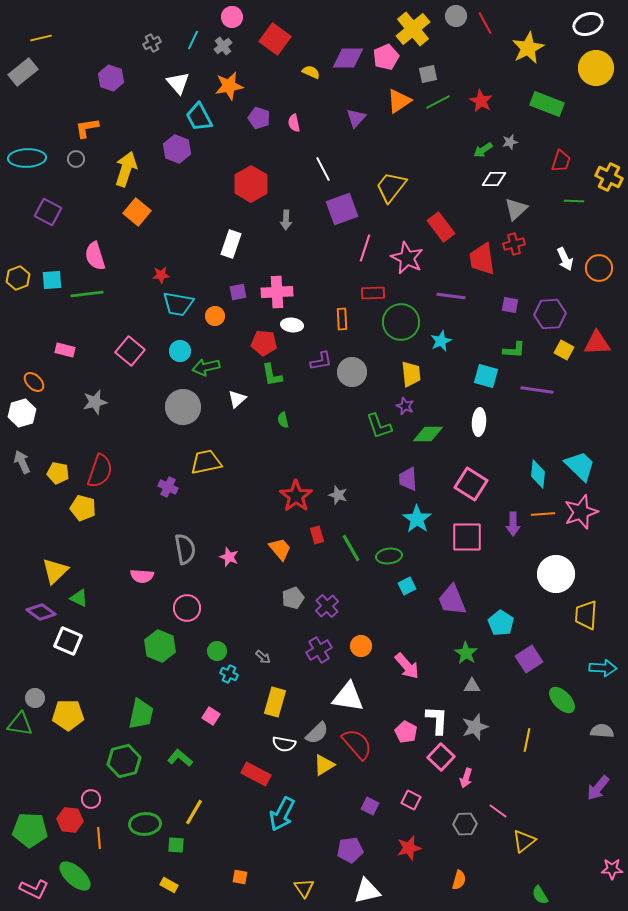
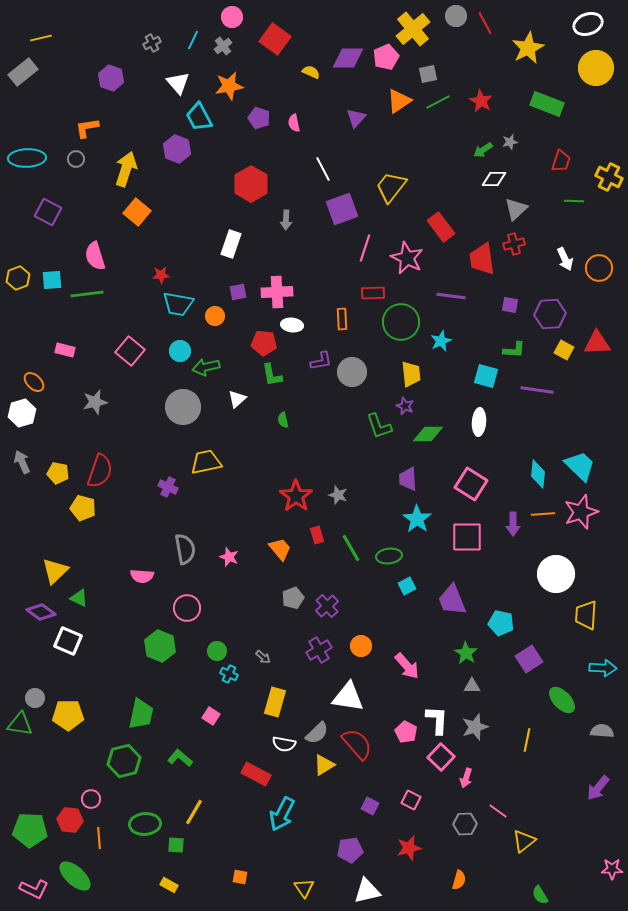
cyan pentagon at (501, 623): rotated 20 degrees counterclockwise
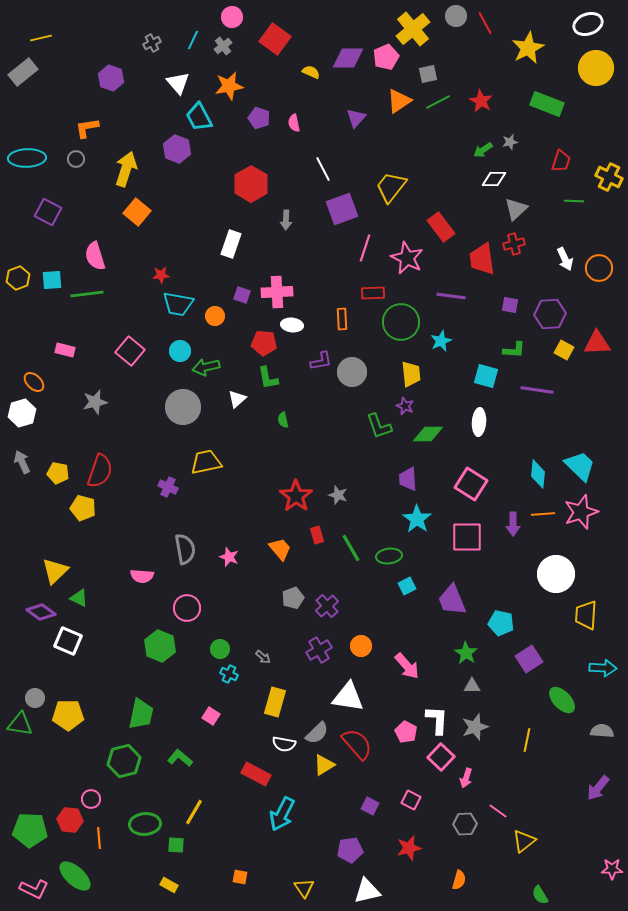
purple square at (238, 292): moved 4 px right, 3 px down; rotated 30 degrees clockwise
green L-shape at (272, 375): moved 4 px left, 3 px down
green circle at (217, 651): moved 3 px right, 2 px up
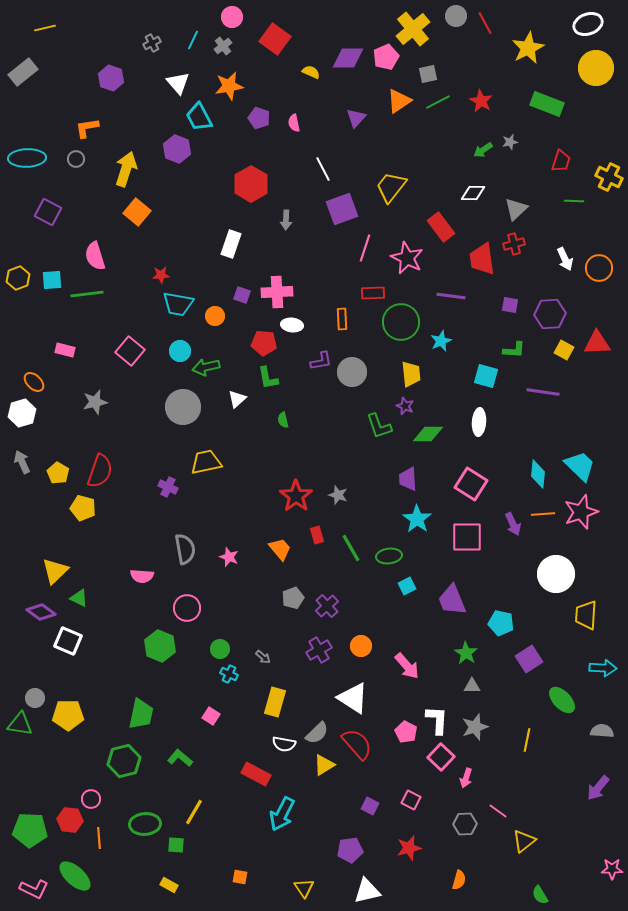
yellow line at (41, 38): moved 4 px right, 10 px up
white diamond at (494, 179): moved 21 px left, 14 px down
purple line at (537, 390): moved 6 px right, 2 px down
yellow pentagon at (58, 473): rotated 20 degrees clockwise
purple arrow at (513, 524): rotated 25 degrees counterclockwise
white triangle at (348, 697): moved 5 px right, 1 px down; rotated 24 degrees clockwise
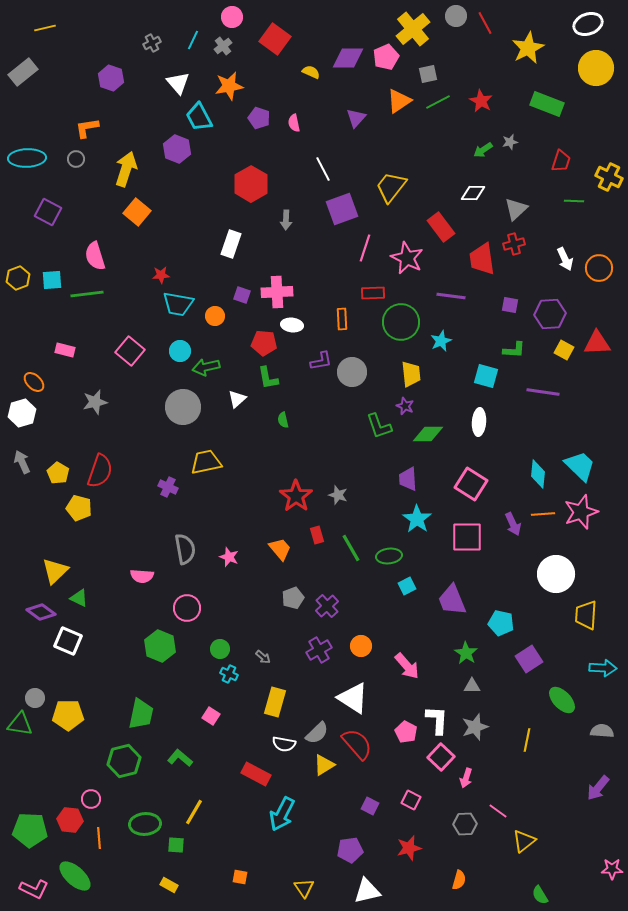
yellow pentagon at (83, 508): moved 4 px left
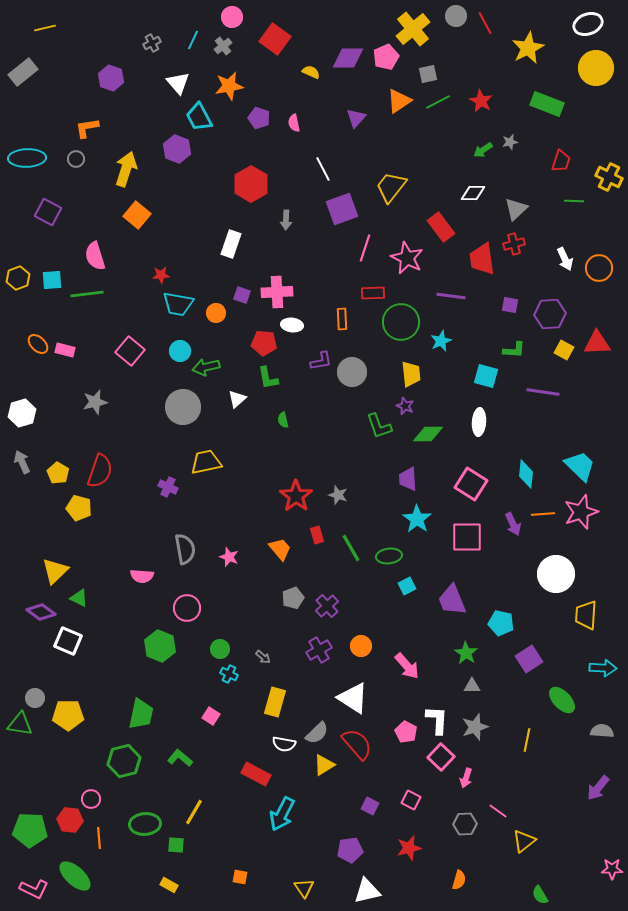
orange square at (137, 212): moved 3 px down
orange circle at (215, 316): moved 1 px right, 3 px up
orange ellipse at (34, 382): moved 4 px right, 38 px up
cyan diamond at (538, 474): moved 12 px left
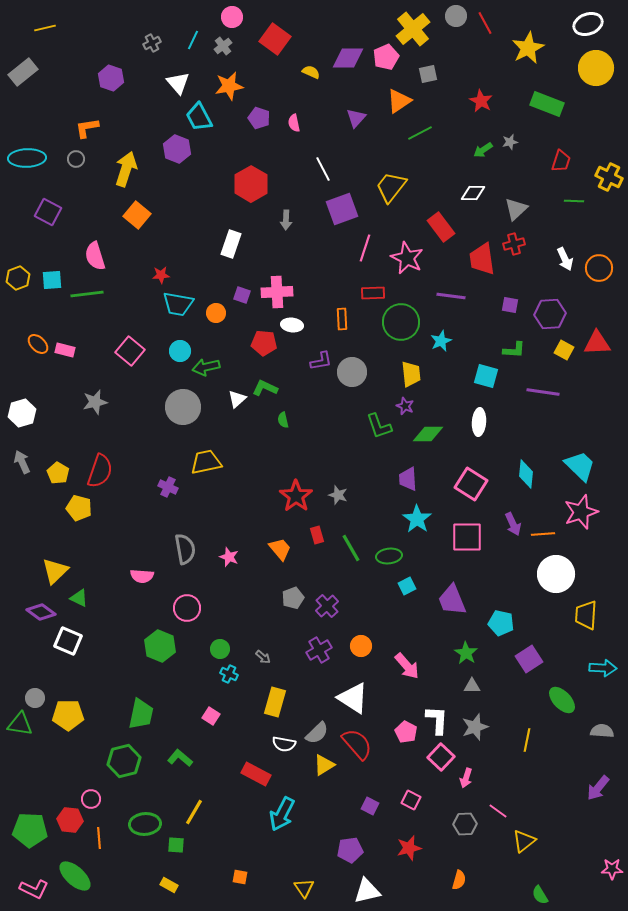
green line at (438, 102): moved 18 px left, 31 px down
green L-shape at (268, 378): moved 3 px left, 10 px down; rotated 125 degrees clockwise
orange line at (543, 514): moved 20 px down
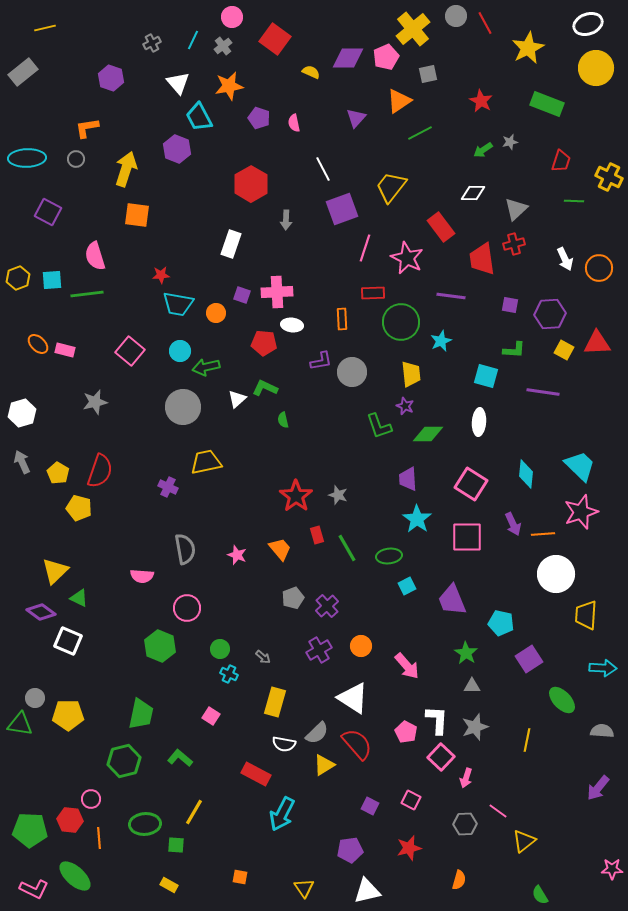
orange square at (137, 215): rotated 32 degrees counterclockwise
green line at (351, 548): moved 4 px left
pink star at (229, 557): moved 8 px right, 2 px up
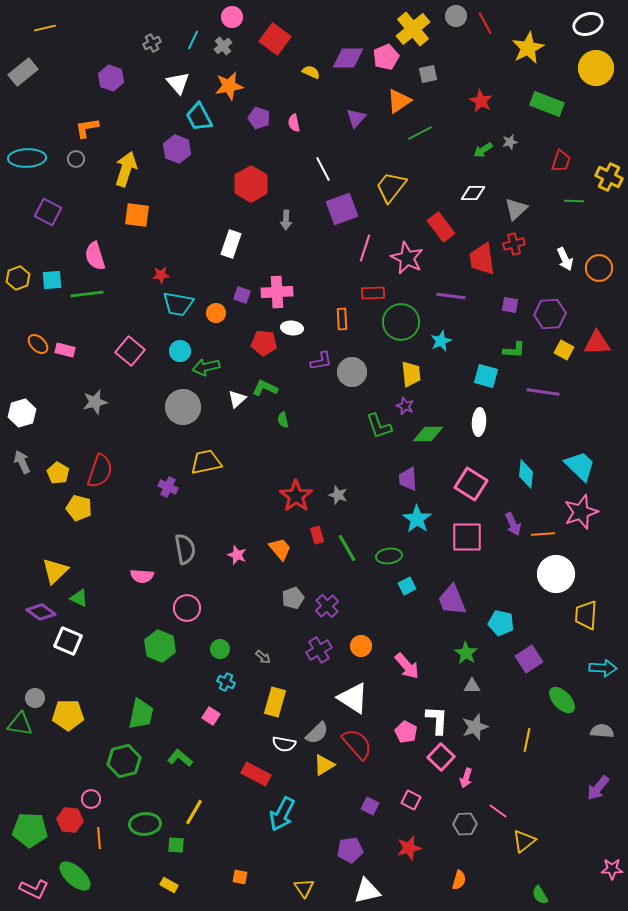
white ellipse at (292, 325): moved 3 px down
cyan cross at (229, 674): moved 3 px left, 8 px down
